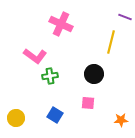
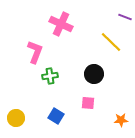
yellow line: rotated 60 degrees counterclockwise
pink L-shape: moved 4 px up; rotated 105 degrees counterclockwise
blue square: moved 1 px right, 1 px down
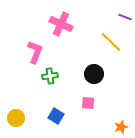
orange star: moved 7 px down; rotated 16 degrees counterclockwise
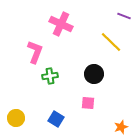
purple line: moved 1 px left, 1 px up
blue square: moved 3 px down
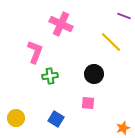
orange star: moved 2 px right, 1 px down
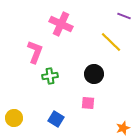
yellow circle: moved 2 px left
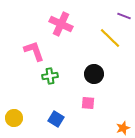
yellow line: moved 1 px left, 4 px up
pink L-shape: moved 1 px left, 1 px up; rotated 40 degrees counterclockwise
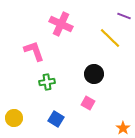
green cross: moved 3 px left, 6 px down
pink square: rotated 24 degrees clockwise
orange star: rotated 16 degrees counterclockwise
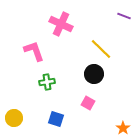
yellow line: moved 9 px left, 11 px down
blue square: rotated 14 degrees counterclockwise
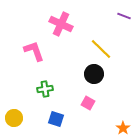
green cross: moved 2 px left, 7 px down
